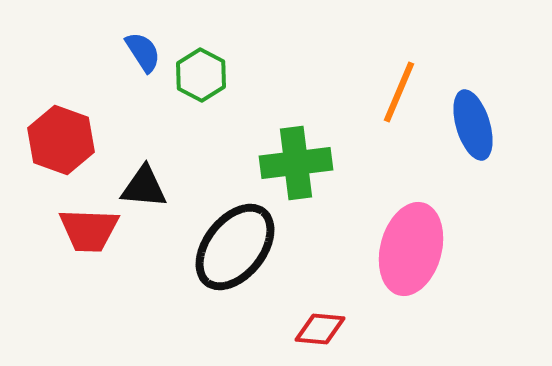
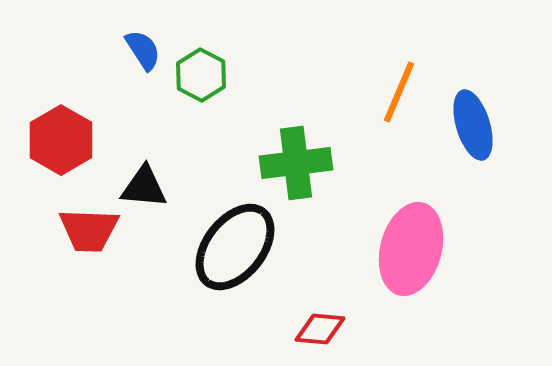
blue semicircle: moved 2 px up
red hexagon: rotated 10 degrees clockwise
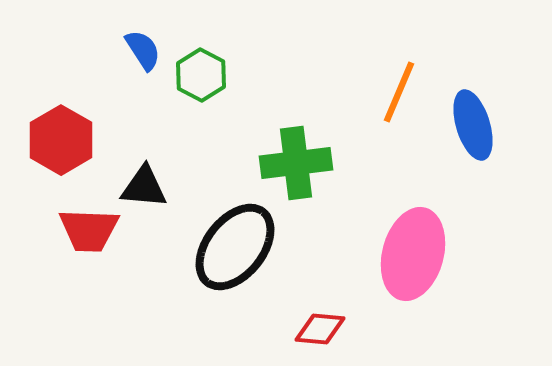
pink ellipse: moved 2 px right, 5 px down
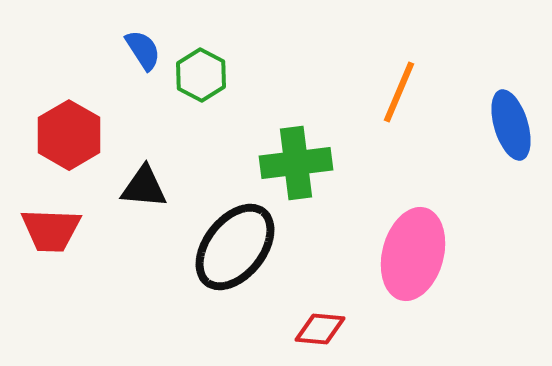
blue ellipse: moved 38 px right
red hexagon: moved 8 px right, 5 px up
red trapezoid: moved 38 px left
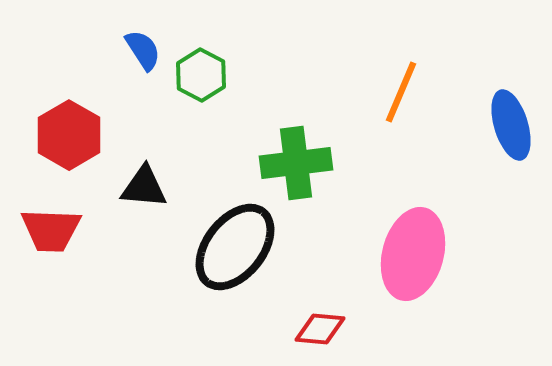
orange line: moved 2 px right
